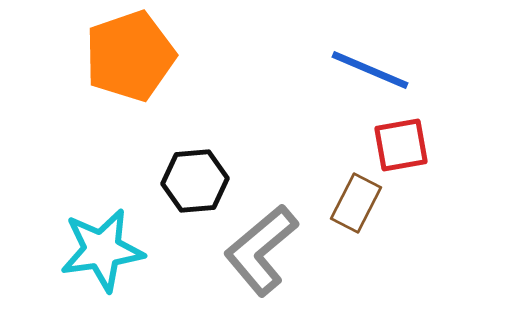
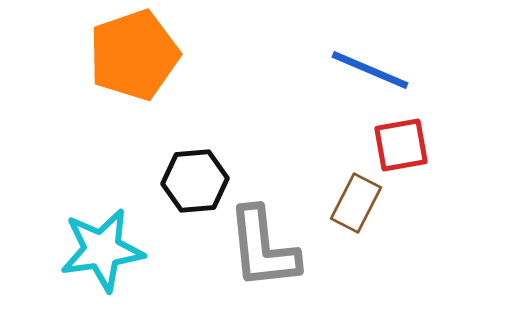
orange pentagon: moved 4 px right, 1 px up
gray L-shape: moved 2 px right, 2 px up; rotated 56 degrees counterclockwise
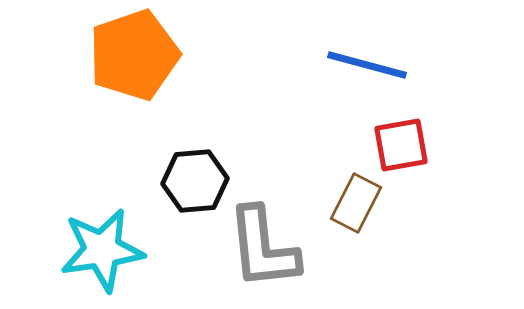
blue line: moved 3 px left, 5 px up; rotated 8 degrees counterclockwise
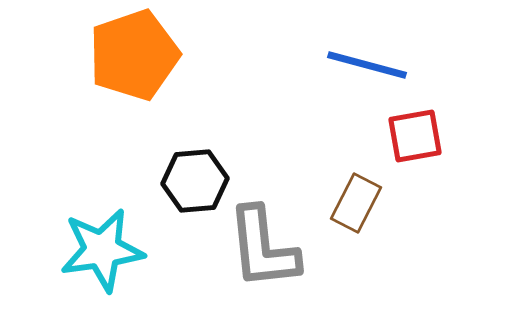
red square: moved 14 px right, 9 px up
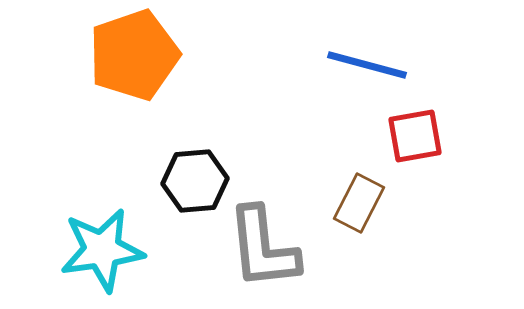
brown rectangle: moved 3 px right
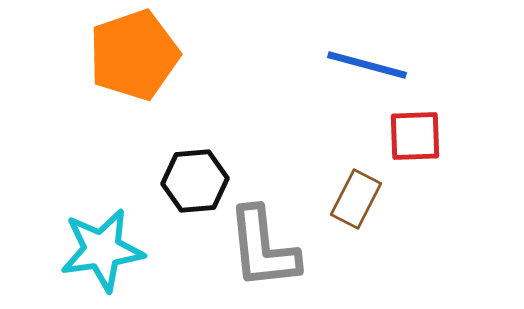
red square: rotated 8 degrees clockwise
brown rectangle: moved 3 px left, 4 px up
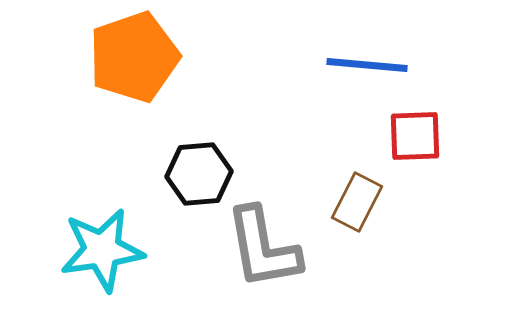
orange pentagon: moved 2 px down
blue line: rotated 10 degrees counterclockwise
black hexagon: moved 4 px right, 7 px up
brown rectangle: moved 1 px right, 3 px down
gray L-shape: rotated 4 degrees counterclockwise
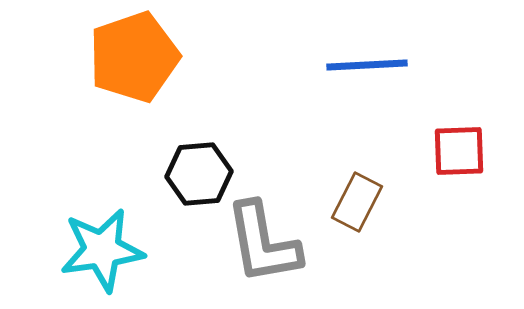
blue line: rotated 8 degrees counterclockwise
red square: moved 44 px right, 15 px down
gray L-shape: moved 5 px up
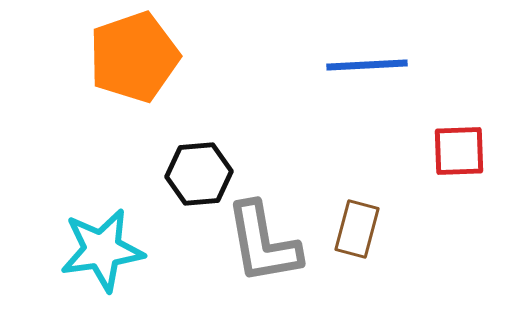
brown rectangle: moved 27 px down; rotated 12 degrees counterclockwise
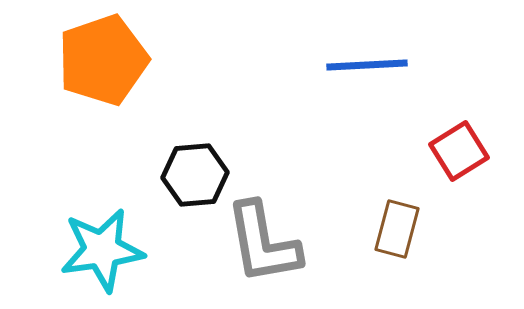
orange pentagon: moved 31 px left, 3 px down
red square: rotated 30 degrees counterclockwise
black hexagon: moved 4 px left, 1 px down
brown rectangle: moved 40 px right
